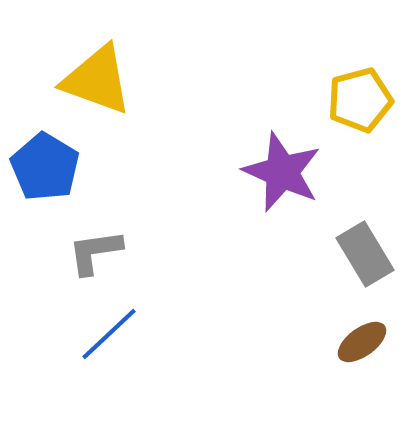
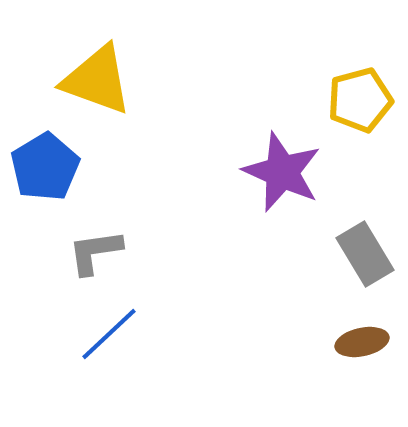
blue pentagon: rotated 10 degrees clockwise
brown ellipse: rotated 24 degrees clockwise
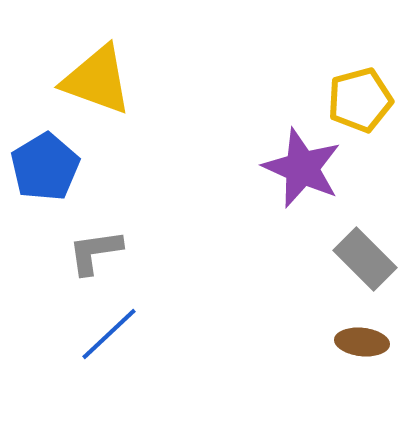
purple star: moved 20 px right, 4 px up
gray rectangle: moved 5 px down; rotated 14 degrees counterclockwise
brown ellipse: rotated 18 degrees clockwise
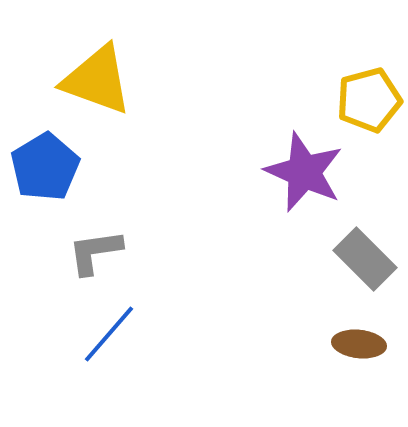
yellow pentagon: moved 9 px right
purple star: moved 2 px right, 4 px down
blue line: rotated 6 degrees counterclockwise
brown ellipse: moved 3 px left, 2 px down
